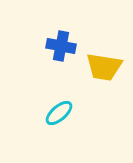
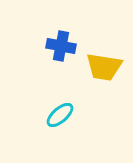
cyan ellipse: moved 1 px right, 2 px down
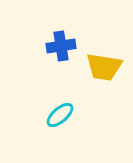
blue cross: rotated 20 degrees counterclockwise
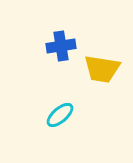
yellow trapezoid: moved 2 px left, 2 px down
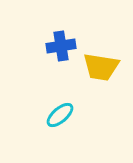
yellow trapezoid: moved 1 px left, 2 px up
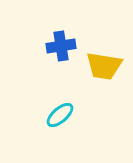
yellow trapezoid: moved 3 px right, 1 px up
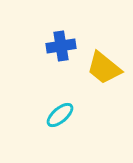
yellow trapezoid: moved 2 px down; rotated 30 degrees clockwise
